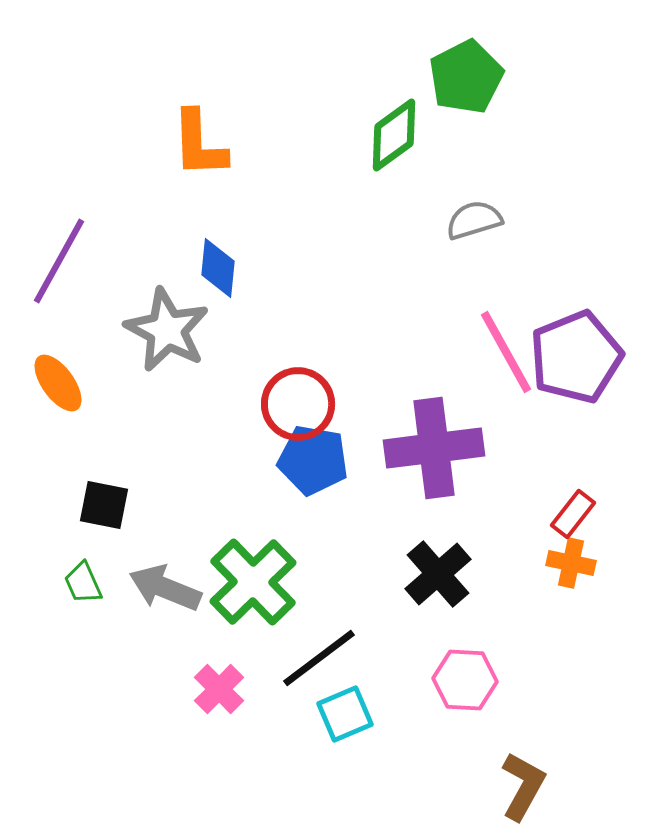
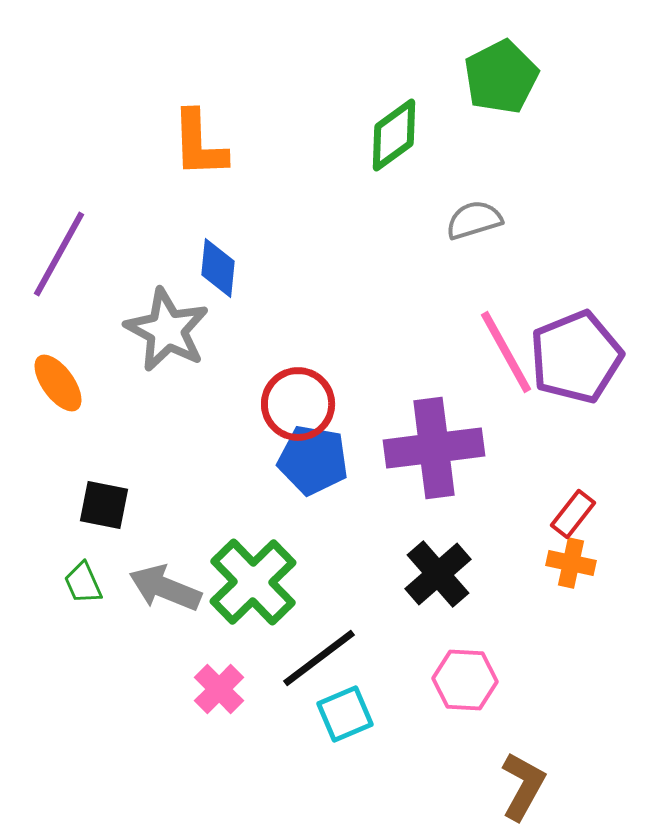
green pentagon: moved 35 px right
purple line: moved 7 px up
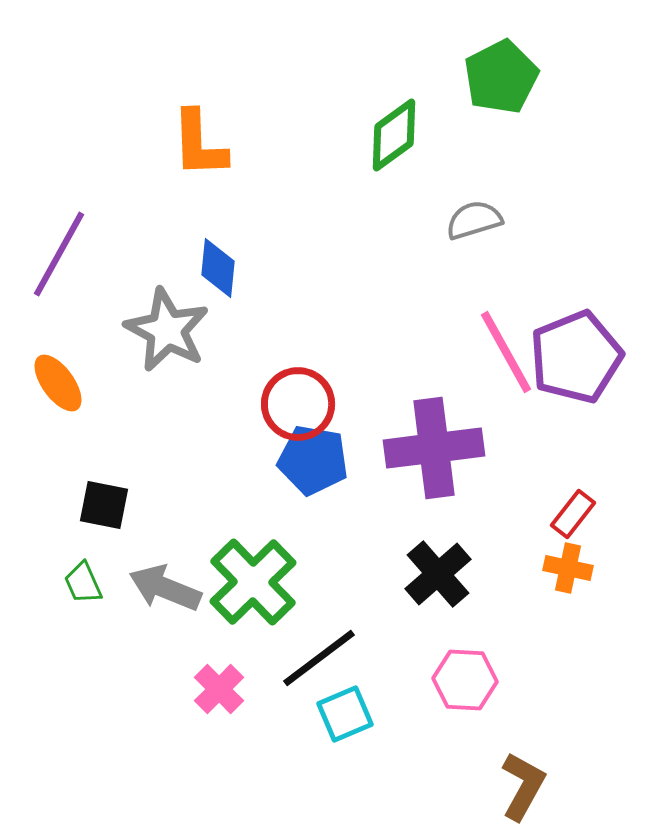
orange cross: moved 3 px left, 5 px down
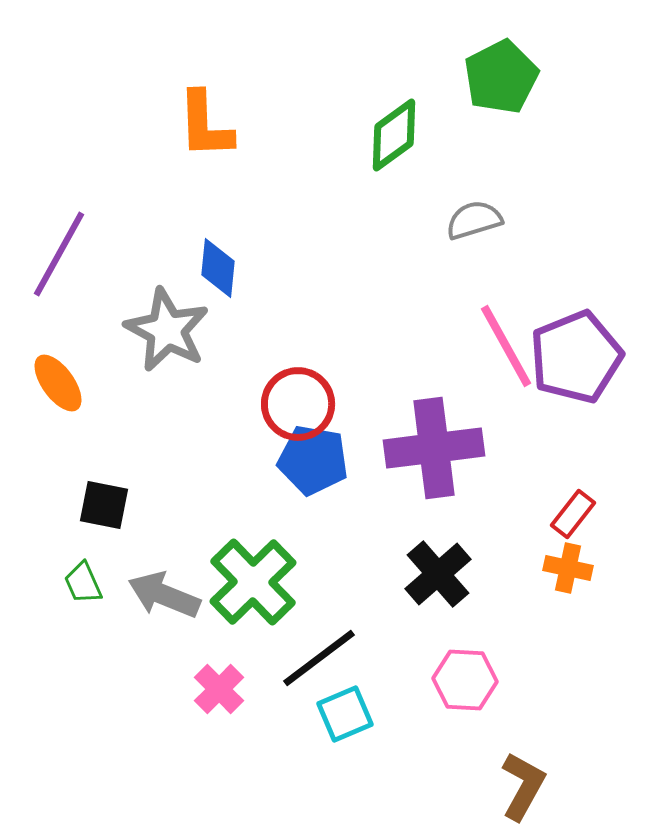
orange L-shape: moved 6 px right, 19 px up
pink line: moved 6 px up
gray arrow: moved 1 px left, 7 px down
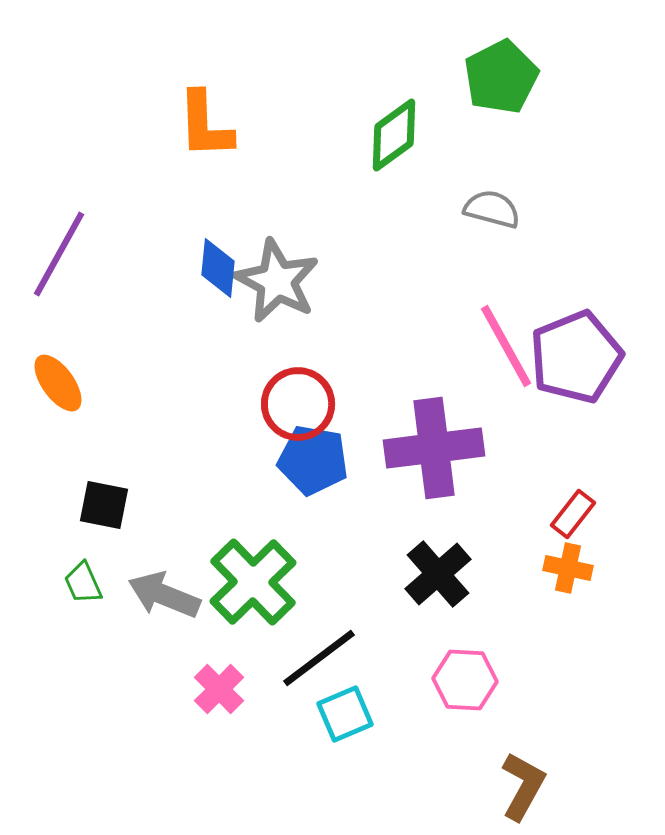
gray semicircle: moved 18 px right, 11 px up; rotated 32 degrees clockwise
gray star: moved 110 px right, 49 px up
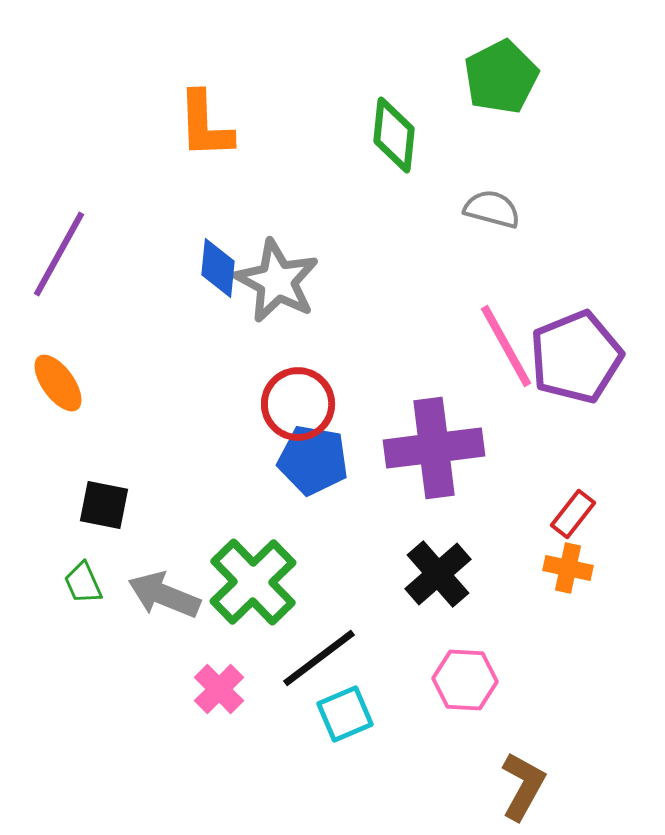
green diamond: rotated 48 degrees counterclockwise
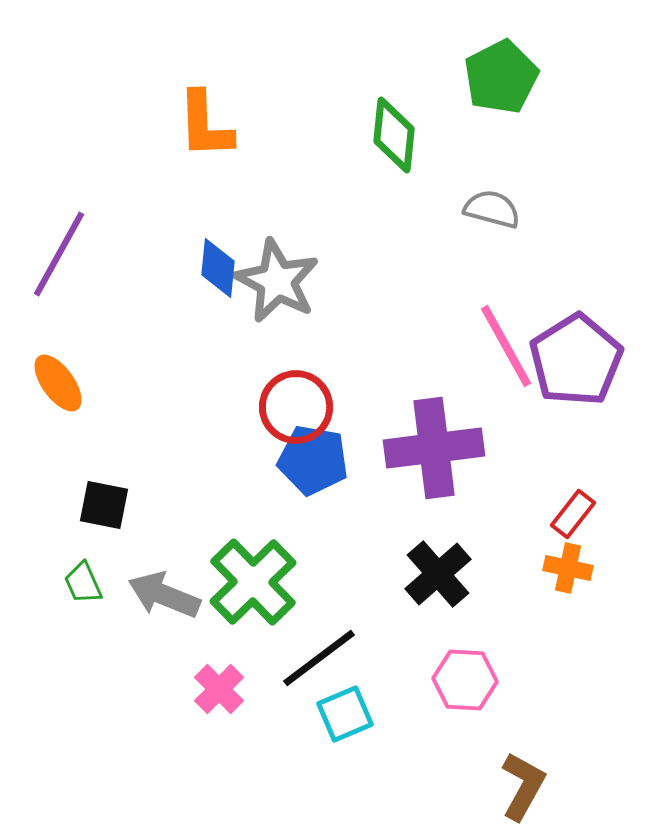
purple pentagon: moved 3 px down; rotated 10 degrees counterclockwise
red circle: moved 2 px left, 3 px down
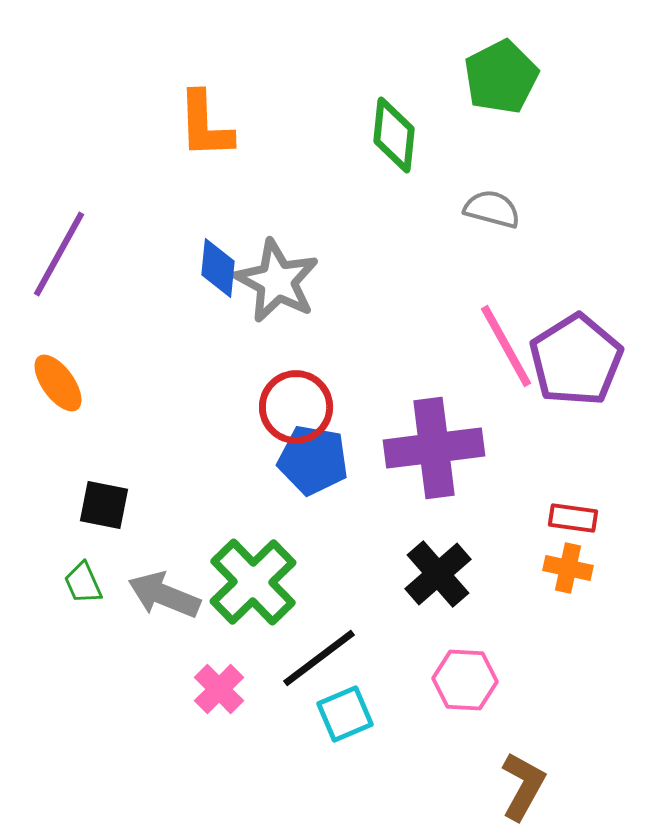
red rectangle: moved 4 px down; rotated 60 degrees clockwise
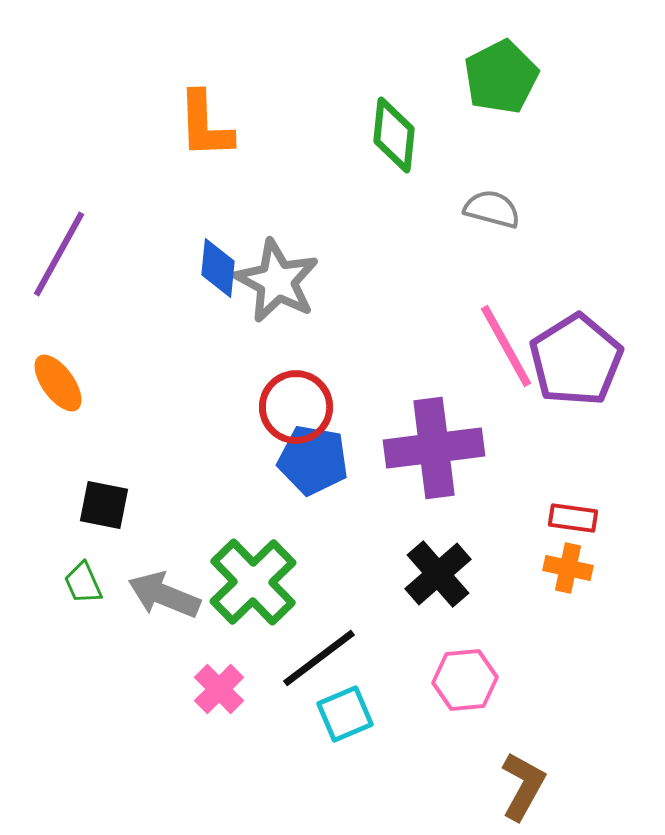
pink hexagon: rotated 8 degrees counterclockwise
